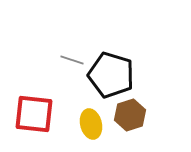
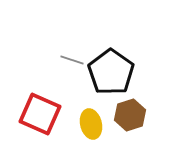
black pentagon: moved 3 px up; rotated 18 degrees clockwise
red square: moved 6 px right; rotated 18 degrees clockwise
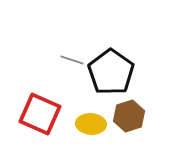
brown hexagon: moved 1 px left, 1 px down
yellow ellipse: rotated 72 degrees counterclockwise
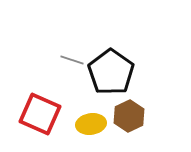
brown hexagon: rotated 8 degrees counterclockwise
yellow ellipse: rotated 12 degrees counterclockwise
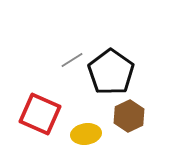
gray line: rotated 50 degrees counterclockwise
yellow ellipse: moved 5 px left, 10 px down
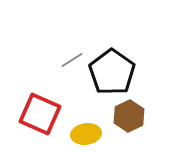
black pentagon: moved 1 px right
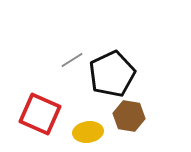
black pentagon: moved 2 px down; rotated 12 degrees clockwise
brown hexagon: rotated 24 degrees counterclockwise
yellow ellipse: moved 2 px right, 2 px up
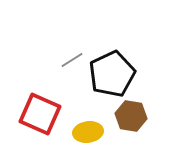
brown hexagon: moved 2 px right
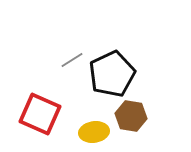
yellow ellipse: moved 6 px right
